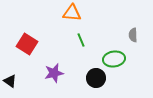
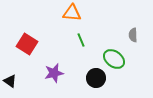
green ellipse: rotated 45 degrees clockwise
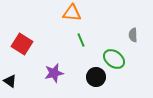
red square: moved 5 px left
black circle: moved 1 px up
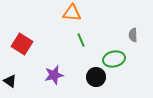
green ellipse: rotated 50 degrees counterclockwise
purple star: moved 2 px down
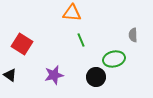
black triangle: moved 6 px up
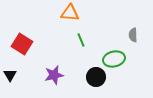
orange triangle: moved 2 px left
black triangle: rotated 24 degrees clockwise
